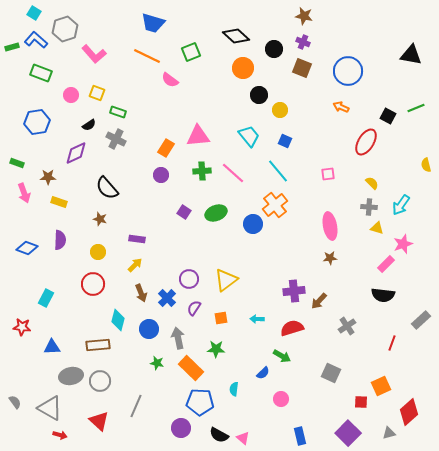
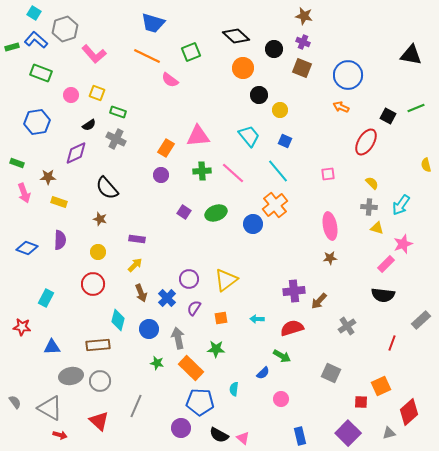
blue circle at (348, 71): moved 4 px down
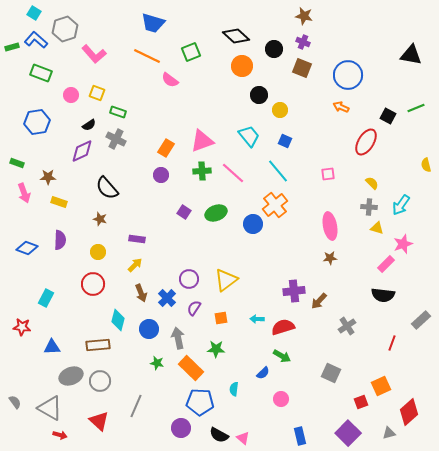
orange circle at (243, 68): moved 1 px left, 2 px up
pink triangle at (198, 136): moved 4 px right, 5 px down; rotated 15 degrees counterclockwise
purple diamond at (76, 153): moved 6 px right, 2 px up
red semicircle at (292, 328): moved 9 px left, 1 px up
gray ellipse at (71, 376): rotated 10 degrees counterclockwise
red square at (361, 402): rotated 24 degrees counterclockwise
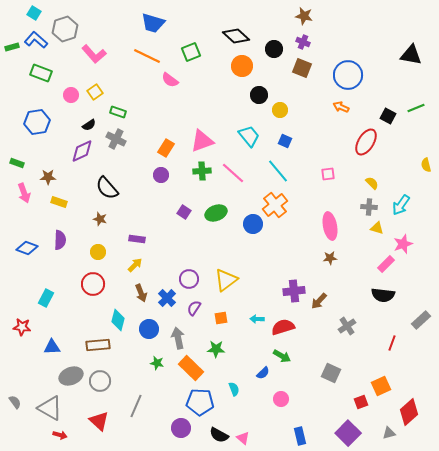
yellow square at (97, 93): moved 2 px left, 1 px up; rotated 35 degrees clockwise
cyan semicircle at (234, 389): rotated 152 degrees clockwise
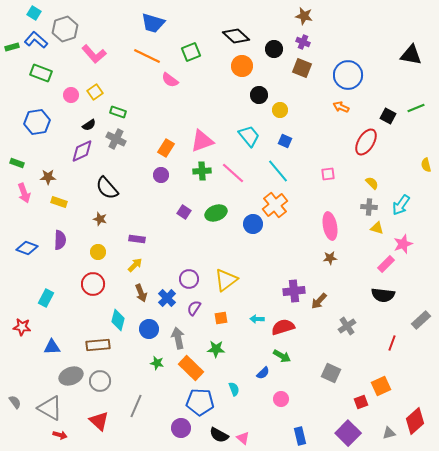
red diamond at (409, 412): moved 6 px right, 9 px down
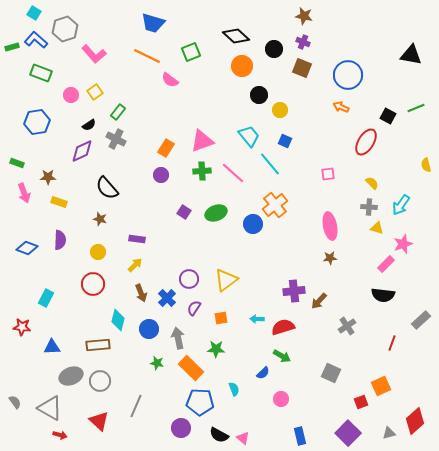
green rectangle at (118, 112): rotated 70 degrees counterclockwise
cyan line at (278, 171): moved 8 px left, 7 px up
